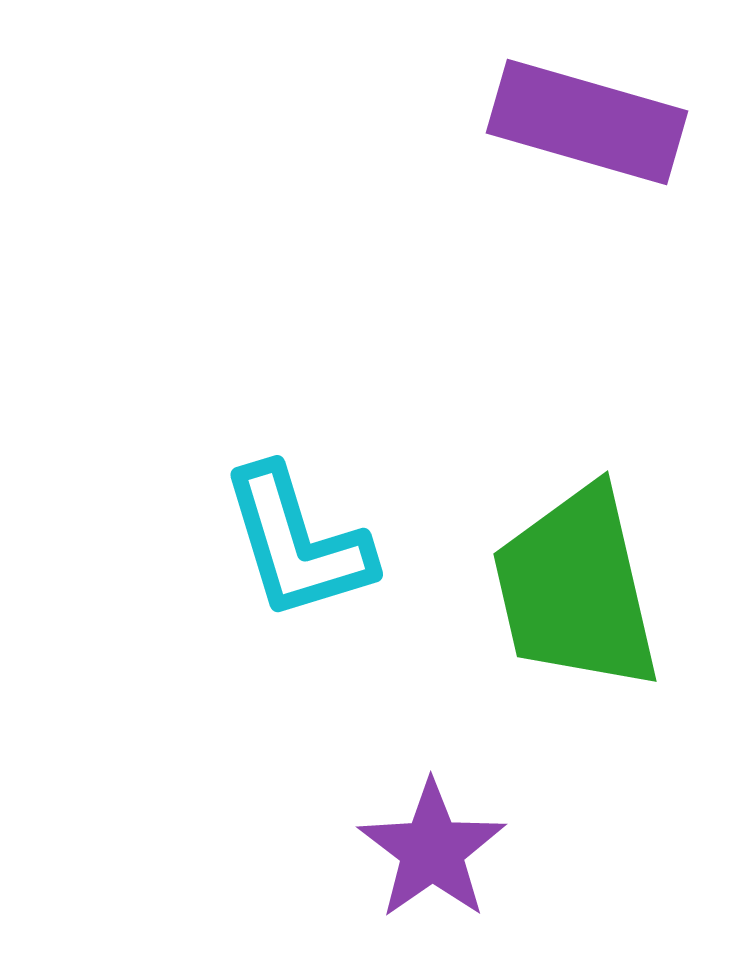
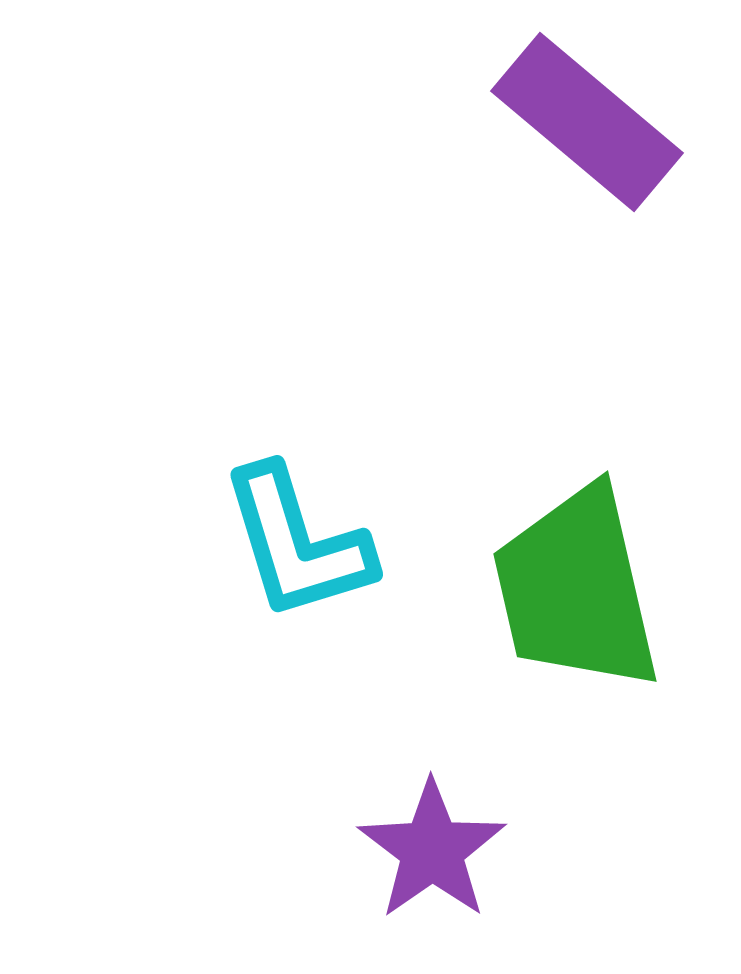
purple rectangle: rotated 24 degrees clockwise
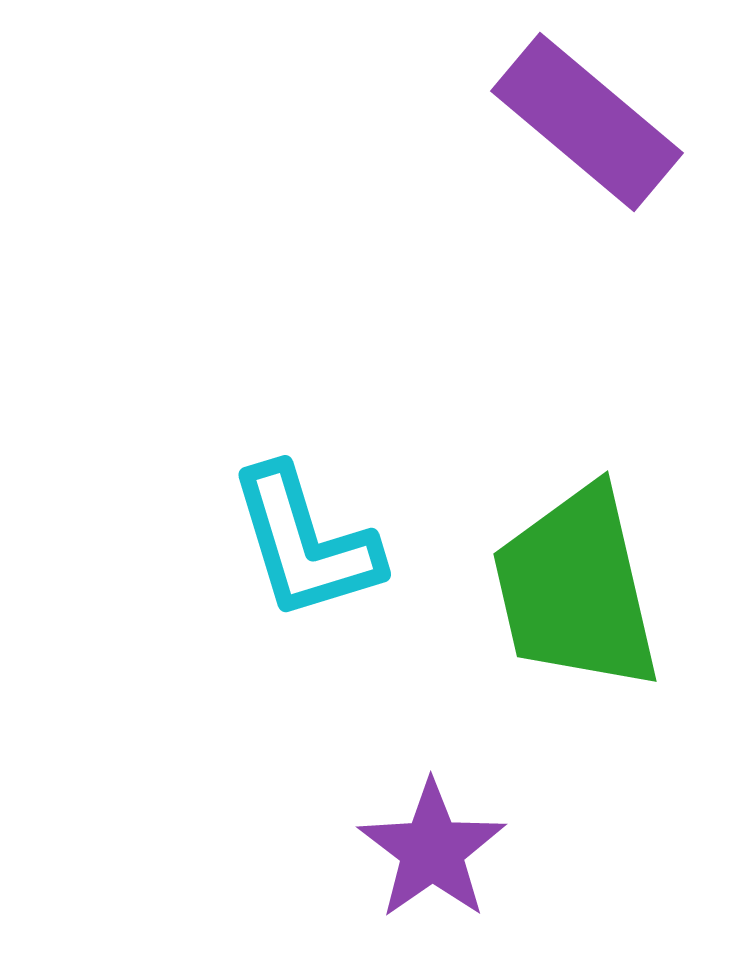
cyan L-shape: moved 8 px right
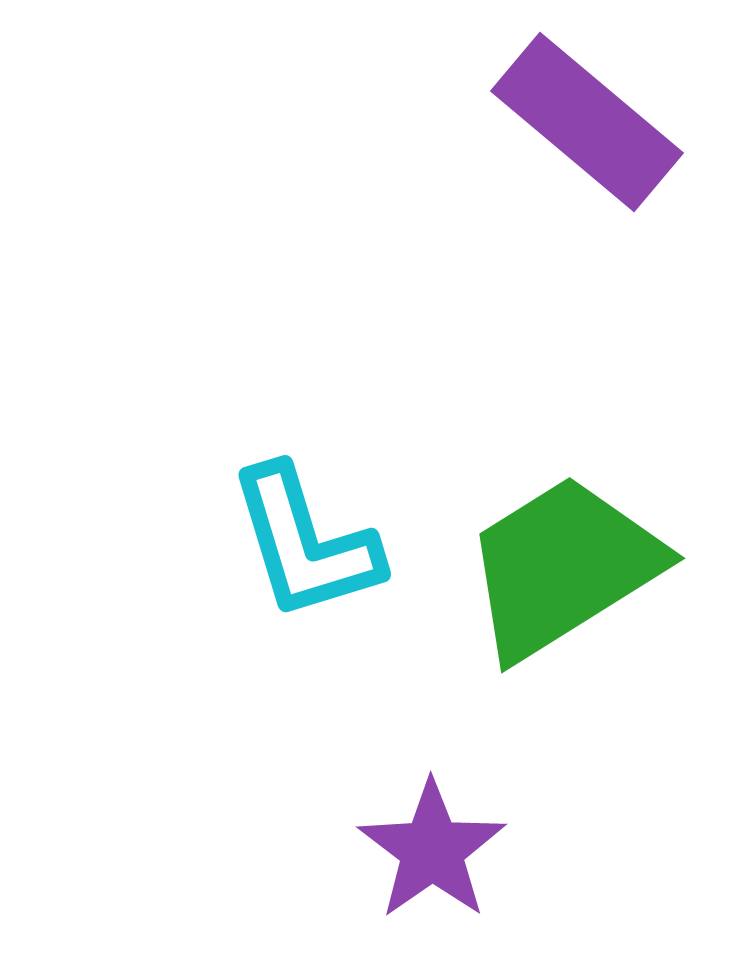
green trapezoid: moved 13 px left, 22 px up; rotated 71 degrees clockwise
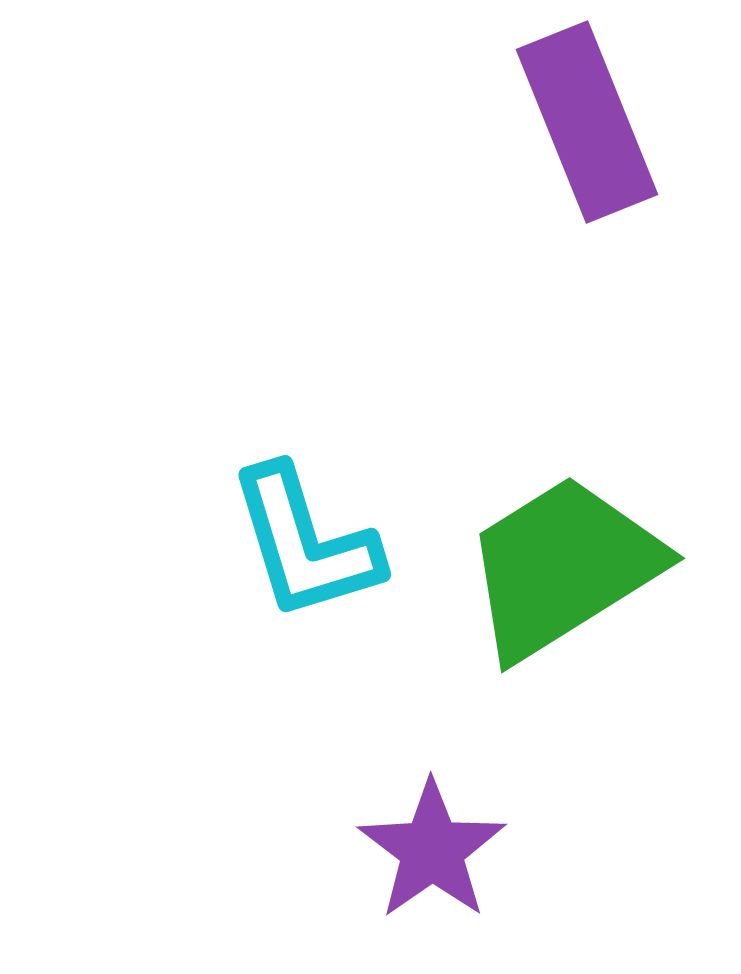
purple rectangle: rotated 28 degrees clockwise
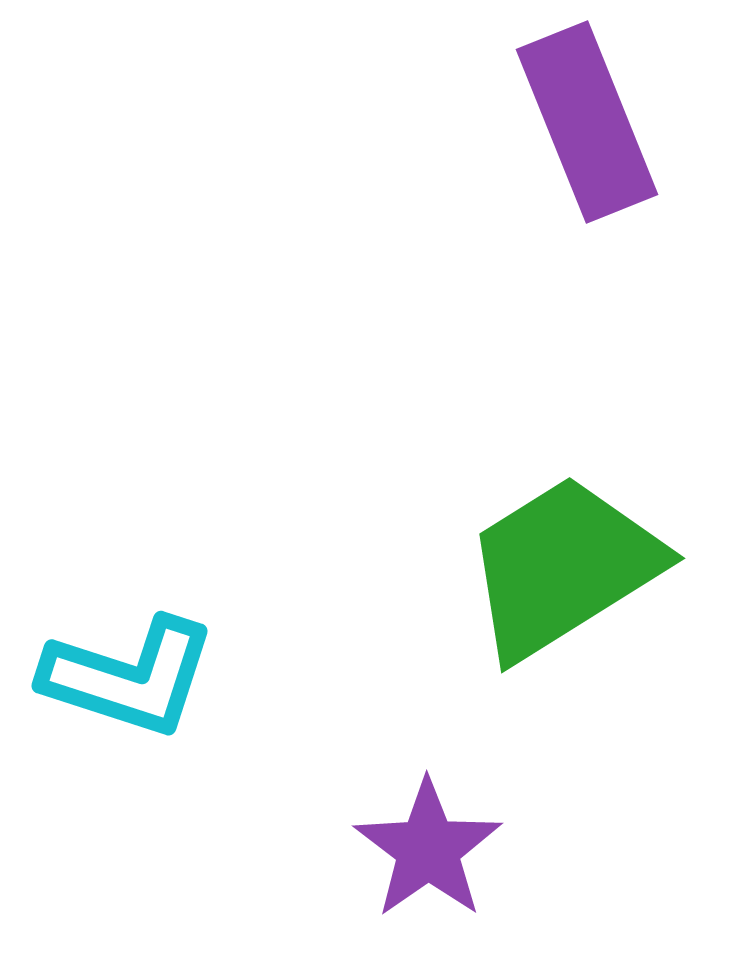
cyan L-shape: moved 176 px left, 134 px down; rotated 55 degrees counterclockwise
purple star: moved 4 px left, 1 px up
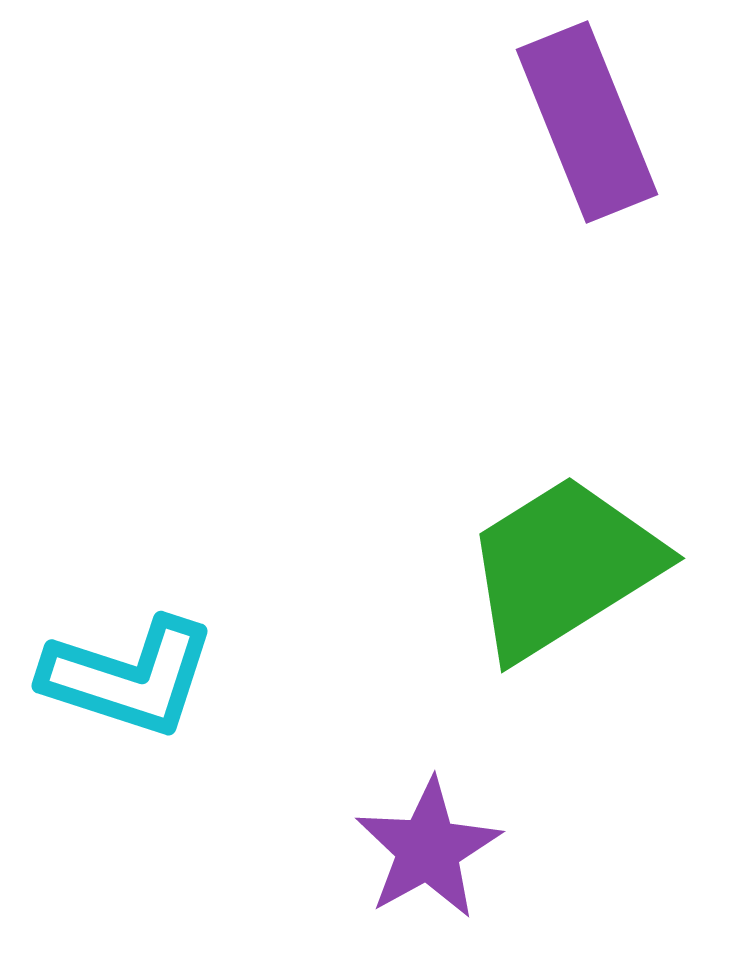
purple star: rotated 6 degrees clockwise
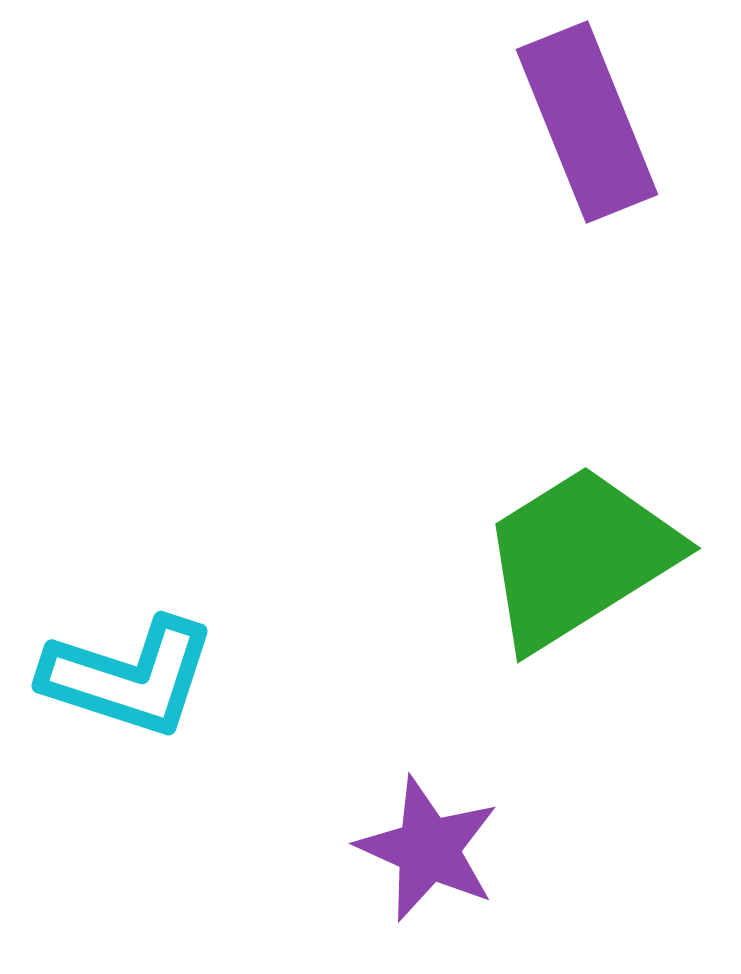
green trapezoid: moved 16 px right, 10 px up
purple star: rotated 19 degrees counterclockwise
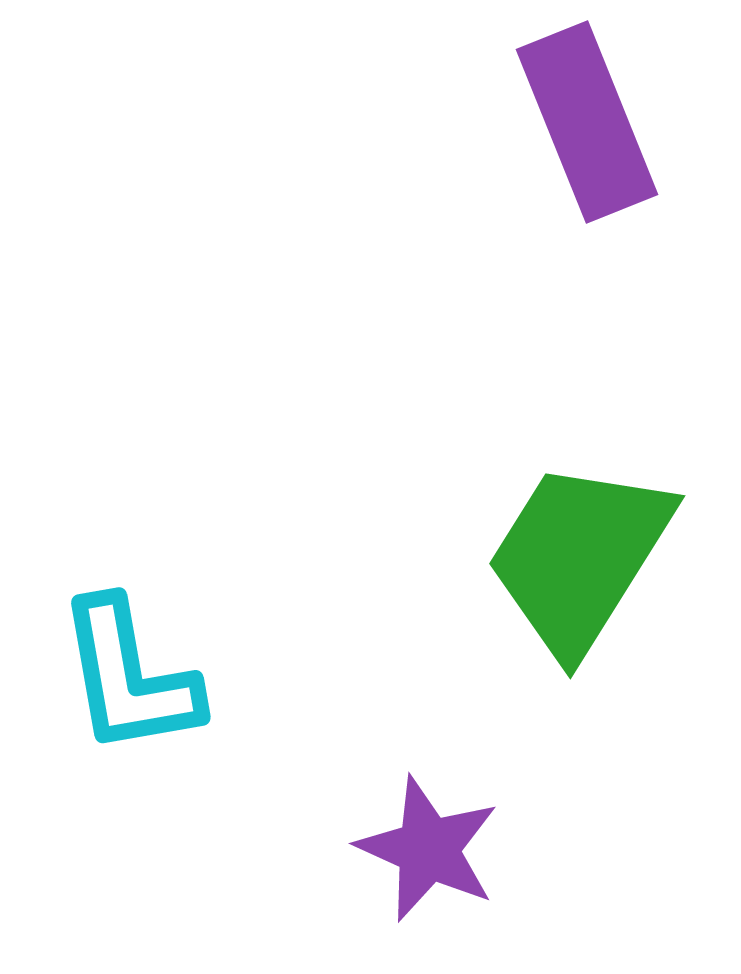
green trapezoid: rotated 26 degrees counterclockwise
cyan L-shape: rotated 62 degrees clockwise
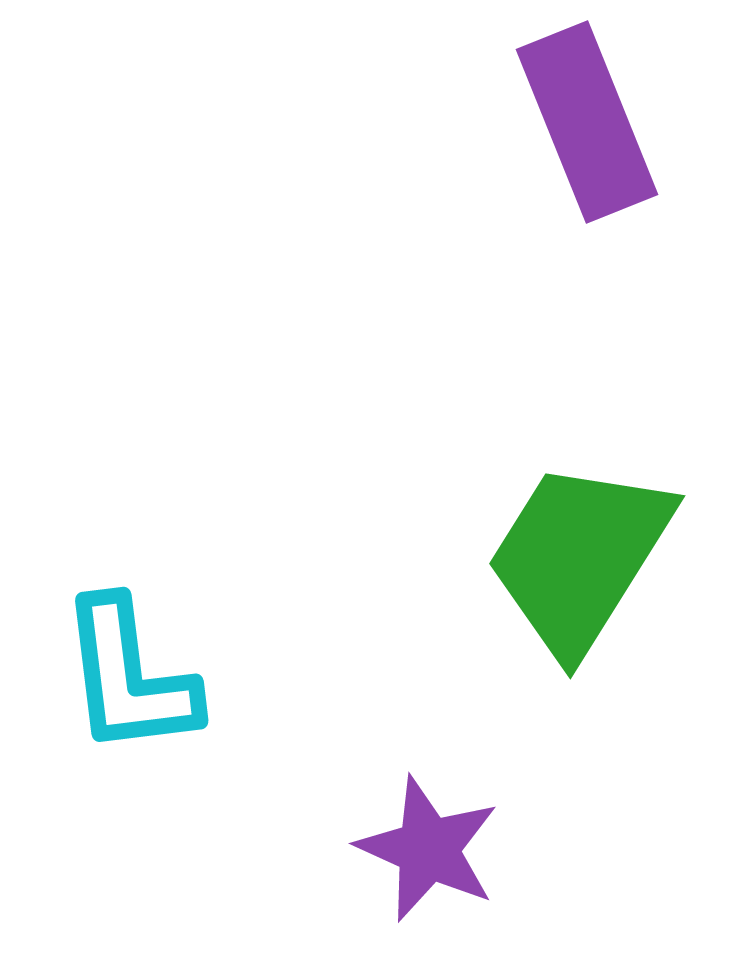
cyan L-shape: rotated 3 degrees clockwise
